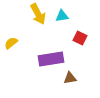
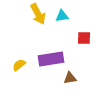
red square: moved 4 px right; rotated 24 degrees counterclockwise
yellow semicircle: moved 8 px right, 22 px down
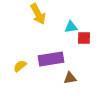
cyan triangle: moved 9 px right, 11 px down
yellow semicircle: moved 1 px right, 1 px down
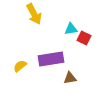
yellow arrow: moved 4 px left
cyan triangle: moved 2 px down
red square: rotated 24 degrees clockwise
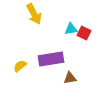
red square: moved 5 px up
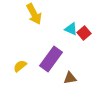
cyan triangle: rotated 32 degrees clockwise
red square: rotated 24 degrees clockwise
purple rectangle: rotated 45 degrees counterclockwise
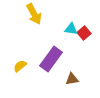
cyan triangle: rotated 16 degrees counterclockwise
brown triangle: moved 2 px right, 1 px down
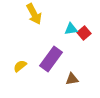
cyan triangle: rotated 16 degrees counterclockwise
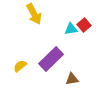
red square: moved 8 px up
purple rectangle: rotated 10 degrees clockwise
